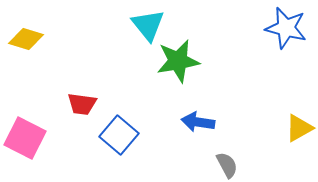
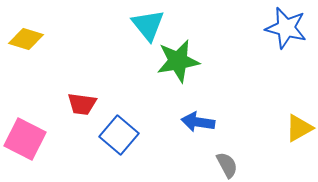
pink square: moved 1 px down
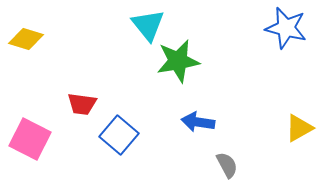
pink square: moved 5 px right
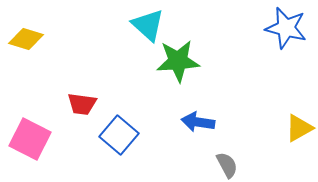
cyan triangle: rotated 9 degrees counterclockwise
green star: rotated 6 degrees clockwise
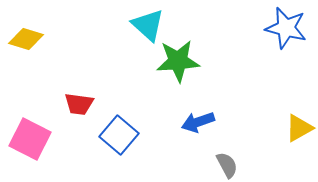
red trapezoid: moved 3 px left
blue arrow: rotated 28 degrees counterclockwise
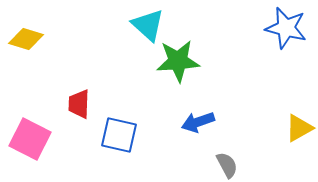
red trapezoid: rotated 84 degrees clockwise
blue square: rotated 27 degrees counterclockwise
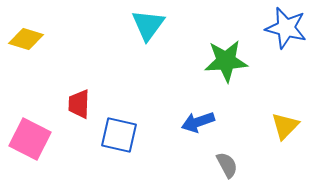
cyan triangle: rotated 24 degrees clockwise
green star: moved 48 px right
yellow triangle: moved 14 px left, 2 px up; rotated 16 degrees counterclockwise
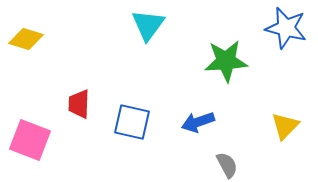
blue square: moved 13 px right, 13 px up
pink square: moved 1 px down; rotated 6 degrees counterclockwise
